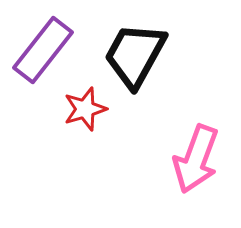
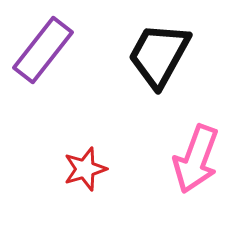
black trapezoid: moved 24 px right
red star: moved 60 px down
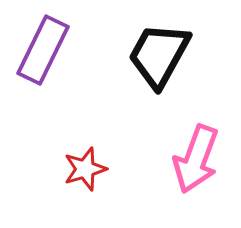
purple rectangle: rotated 12 degrees counterclockwise
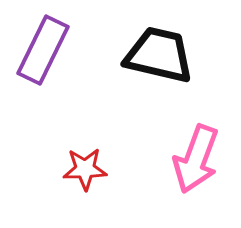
black trapezoid: rotated 74 degrees clockwise
red star: rotated 15 degrees clockwise
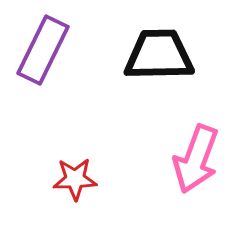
black trapezoid: rotated 14 degrees counterclockwise
red star: moved 10 px left, 10 px down
